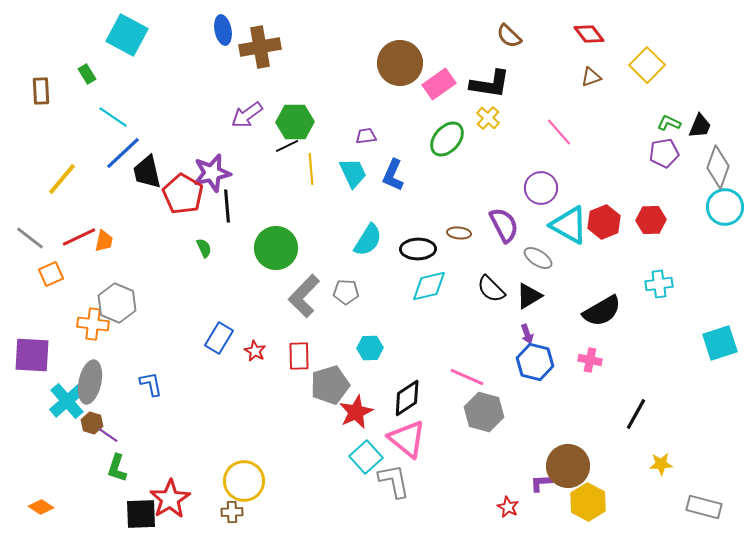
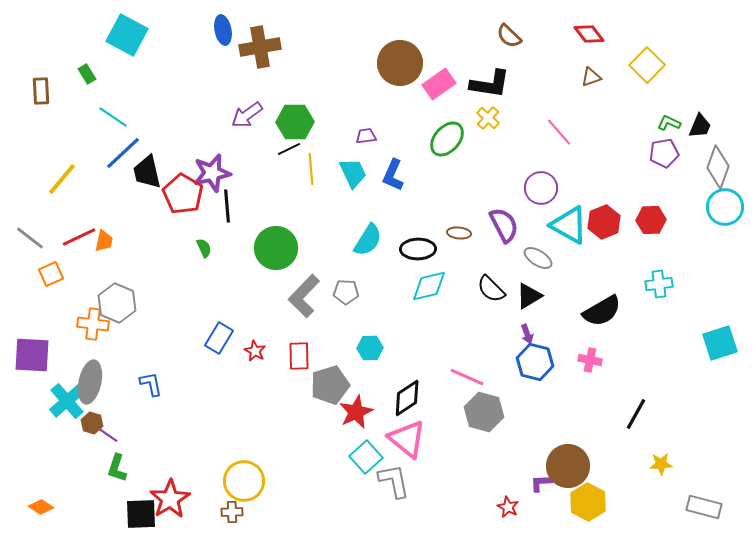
black line at (287, 146): moved 2 px right, 3 px down
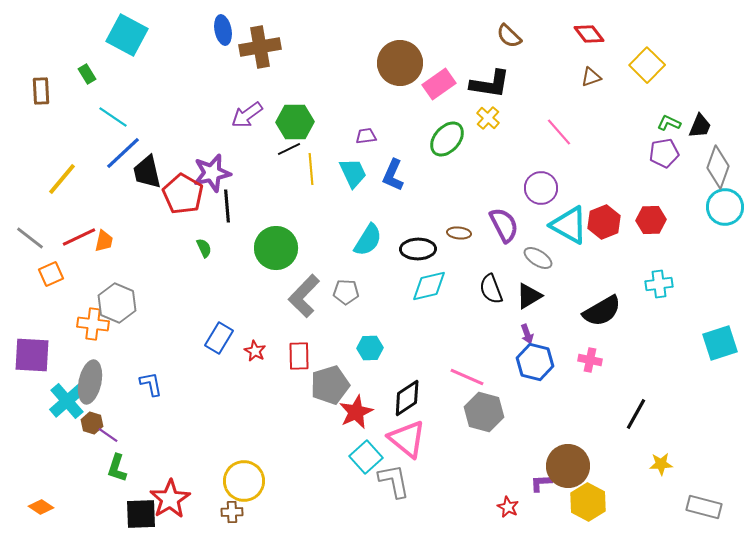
black semicircle at (491, 289): rotated 24 degrees clockwise
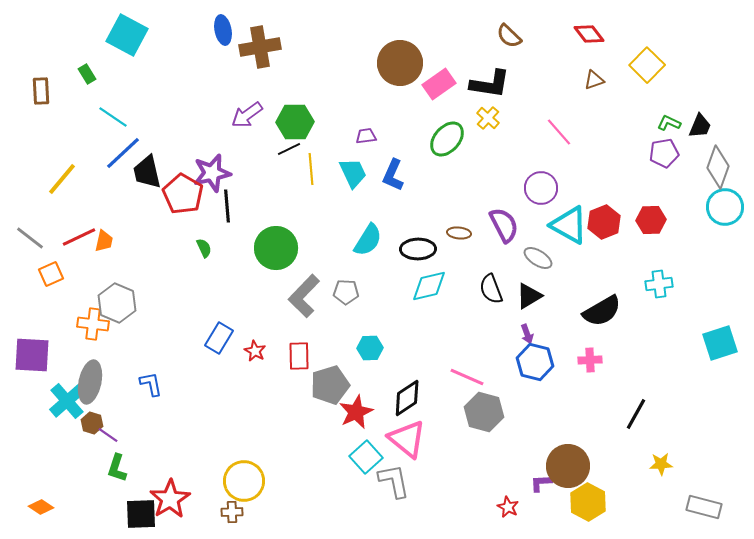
brown triangle at (591, 77): moved 3 px right, 3 px down
pink cross at (590, 360): rotated 15 degrees counterclockwise
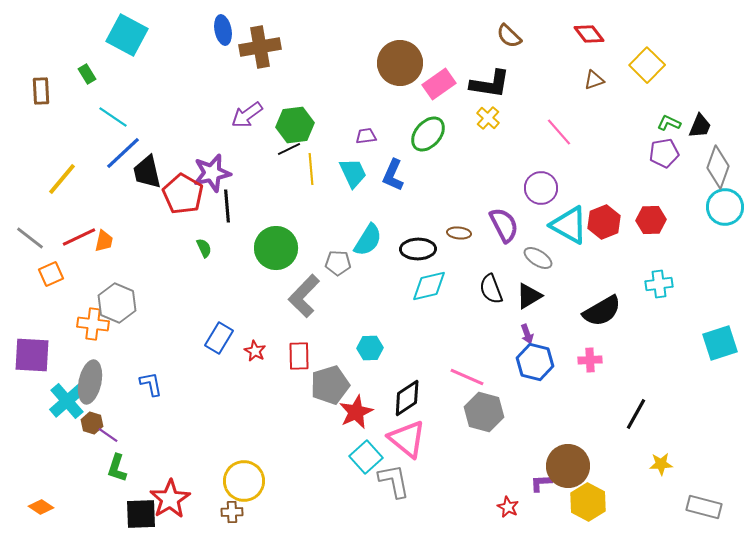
green hexagon at (295, 122): moved 3 px down; rotated 6 degrees counterclockwise
green ellipse at (447, 139): moved 19 px left, 5 px up
gray pentagon at (346, 292): moved 8 px left, 29 px up
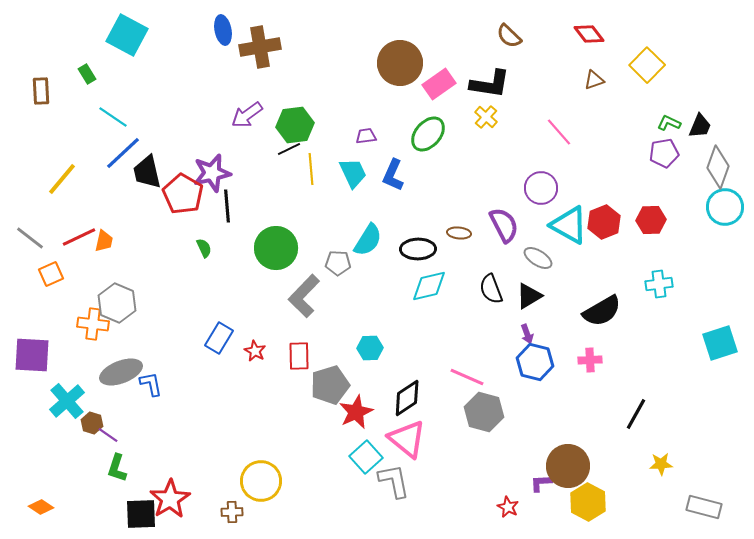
yellow cross at (488, 118): moved 2 px left, 1 px up
gray ellipse at (90, 382): moved 31 px right, 10 px up; rotated 57 degrees clockwise
yellow circle at (244, 481): moved 17 px right
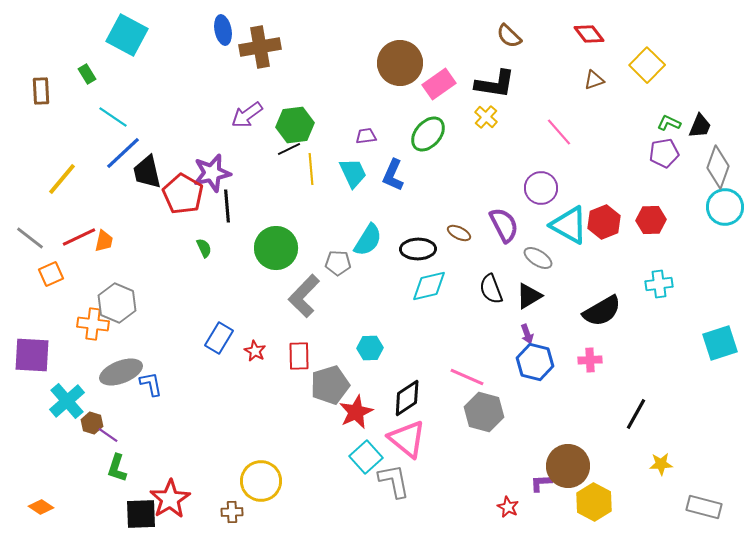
black L-shape at (490, 84): moved 5 px right
brown ellipse at (459, 233): rotated 20 degrees clockwise
yellow hexagon at (588, 502): moved 6 px right
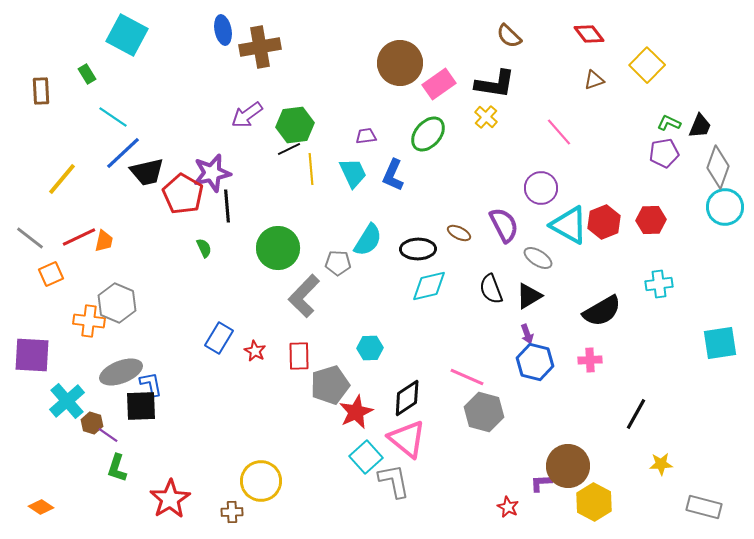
black trapezoid at (147, 172): rotated 90 degrees counterclockwise
green circle at (276, 248): moved 2 px right
orange cross at (93, 324): moved 4 px left, 3 px up
cyan square at (720, 343): rotated 9 degrees clockwise
black square at (141, 514): moved 108 px up
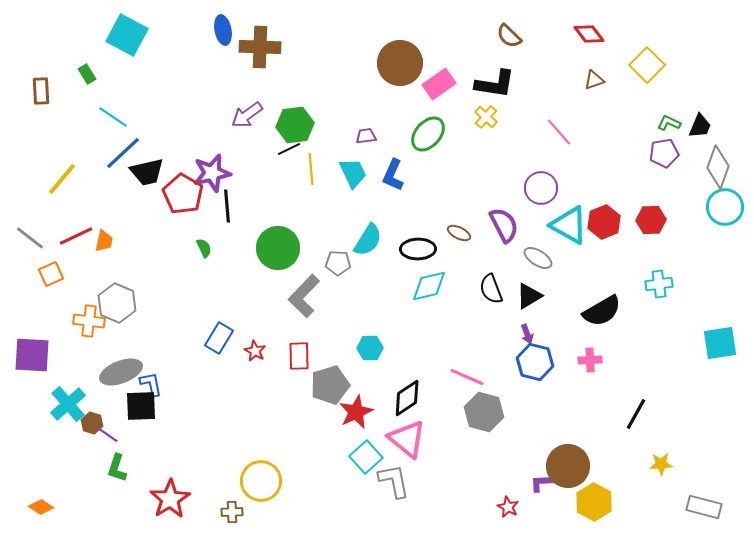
brown cross at (260, 47): rotated 12 degrees clockwise
red line at (79, 237): moved 3 px left, 1 px up
cyan cross at (67, 401): moved 1 px right, 3 px down
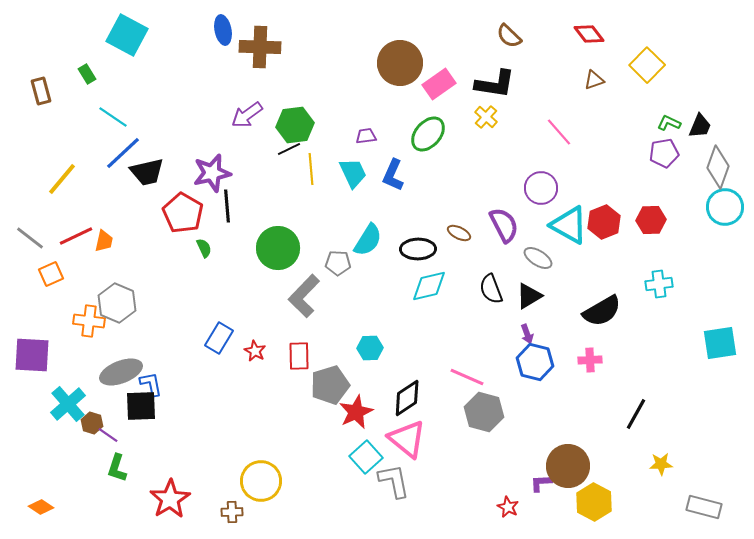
brown rectangle at (41, 91): rotated 12 degrees counterclockwise
red pentagon at (183, 194): moved 19 px down
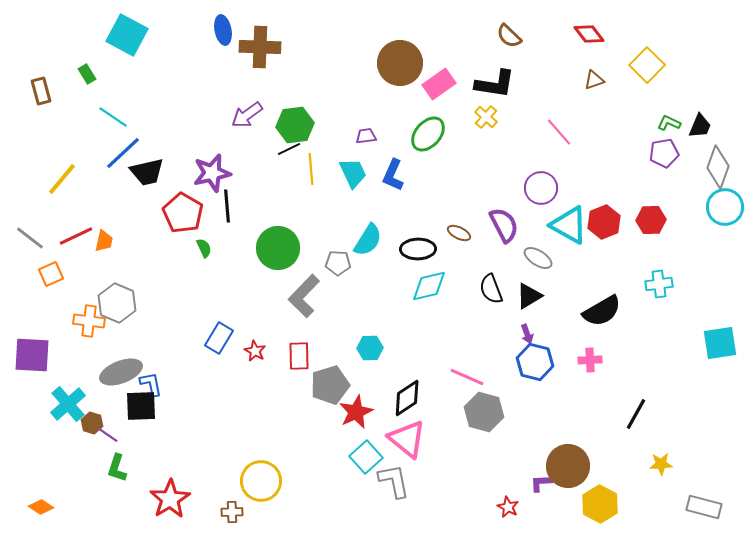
yellow hexagon at (594, 502): moved 6 px right, 2 px down
